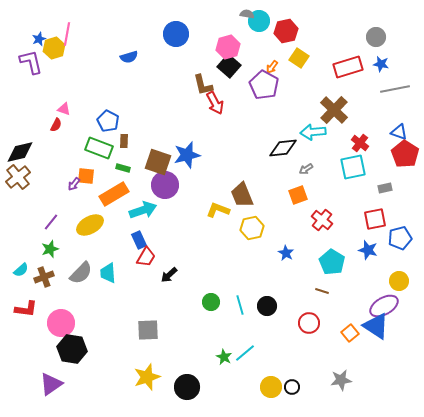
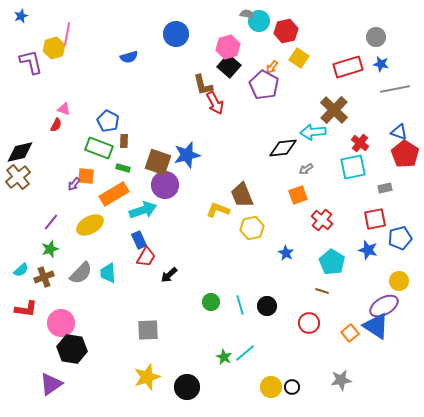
blue star at (39, 39): moved 18 px left, 23 px up
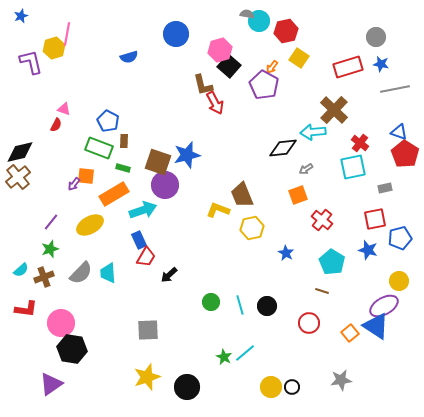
pink hexagon at (228, 47): moved 8 px left, 3 px down
